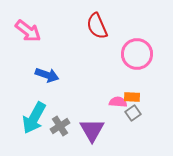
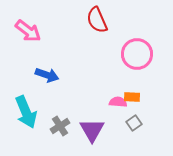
red semicircle: moved 6 px up
gray square: moved 1 px right, 10 px down
cyan arrow: moved 8 px left, 6 px up; rotated 52 degrees counterclockwise
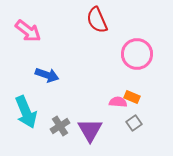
orange rectangle: rotated 21 degrees clockwise
purple triangle: moved 2 px left
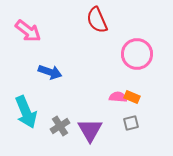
blue arrow: moved 3 px right, 3 px up
pink semicircle: moved 5 px up
gray square: moved 3 px left; rotated 21 degrees clockwise
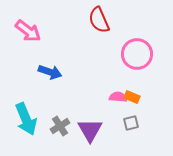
red semicircle: moved 2 px right
cyan arrow: moved 7 px down
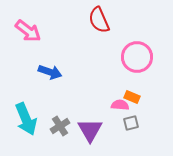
pink circle: moved 3 px down
pink semicircle: moved 2 px right, 8 px down
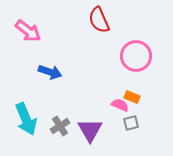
pink circle: moved 1 px left, 1 px up
pink semicircle: rotated 18 degrees clockwise
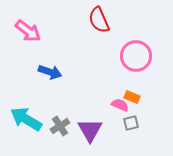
cyan arrow: rotated 144 degrees clockwise
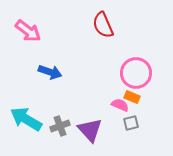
red semicircle: moved 4 px right, 5 px down
pink circle: moved 17 px down
gray cross: rotated 12 degrees clockwise
purple triangle: rotated 12 degrees counterclockwise
